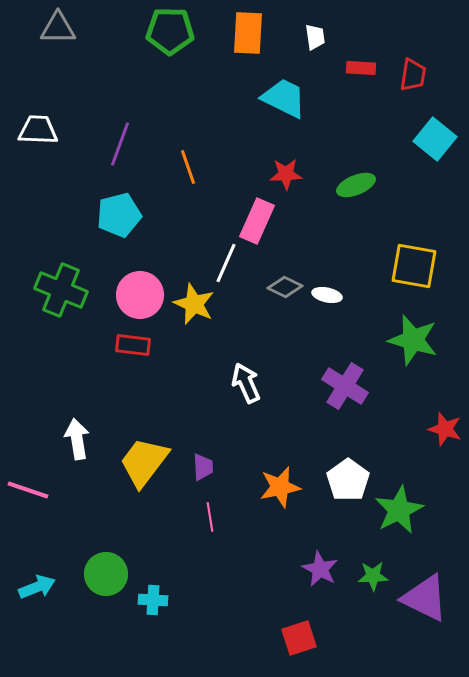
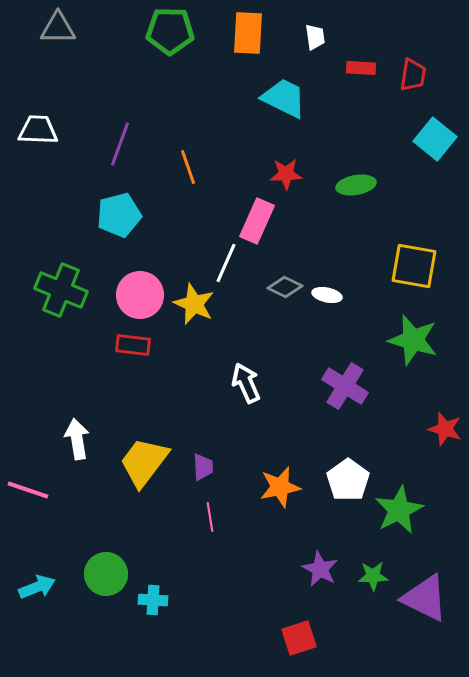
green ellipse at (356, 185): rotated 12 degrees clockwise
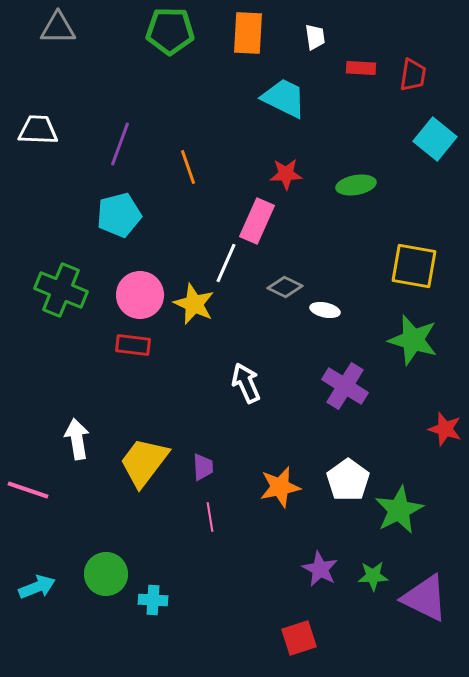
white ellipse at (327, 295): moved 2 px left, 15 px down
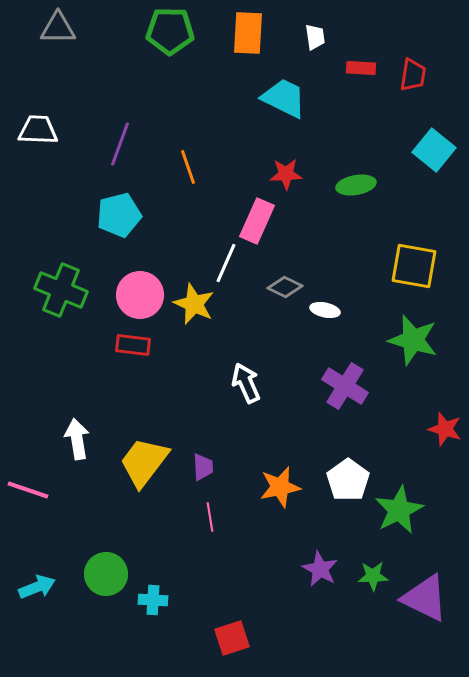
cyan square at (435, 139): moved 1 px left, 11 px down
red square at (299, 638): moved 67 px left
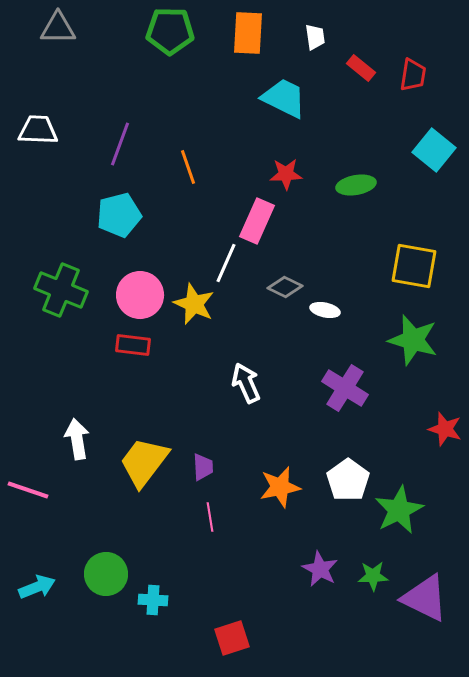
red rectangle at (361, 68): rotated 36 degrees clockwise
purple cross at (345, 386): moved 2 px down
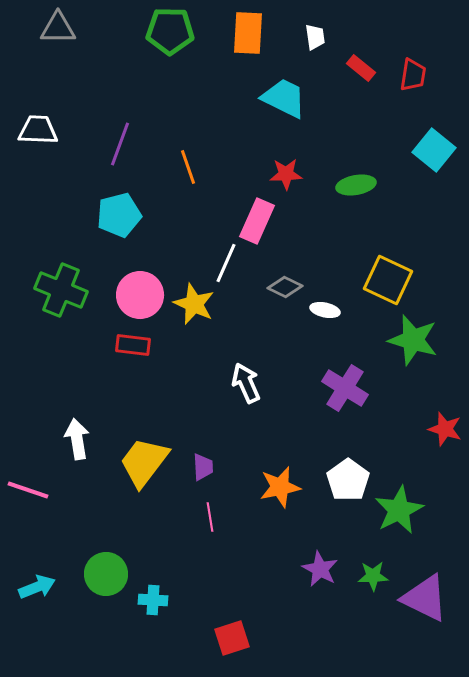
yellow square at (414, 266): moved 26 px left, 14 px down; rotated 15 degrees clockwise
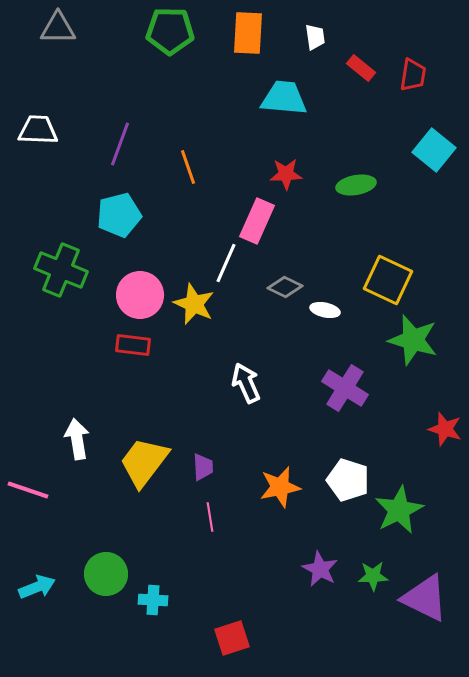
cyan trapezoid at (284, 98): rotated 21 degrees counterclockwise
green cross at (61, 290): moved 20 px up
white pentagon at (348, 480): rotated 18 degrees counterclockwise
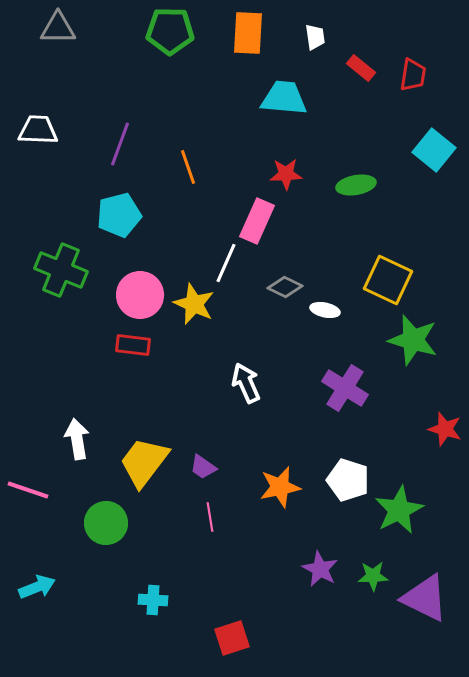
purple trapezoid at (203, 467): rotated 128 degrees clockwise
green circle at (106, 574): moved 51 px up
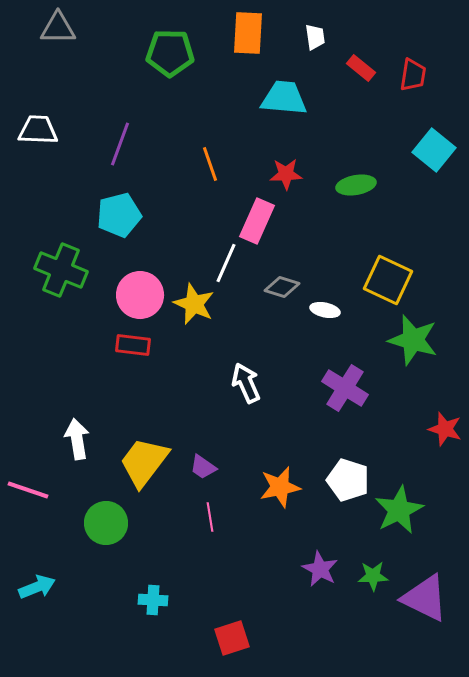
green pentagon at (170, 31): moved 22 px down
orange line at (188, 167): moved 22 px right, 3 px up
gray diamond at (285, 287): moved 3 px left; rotated 8 degrees counterclockwise
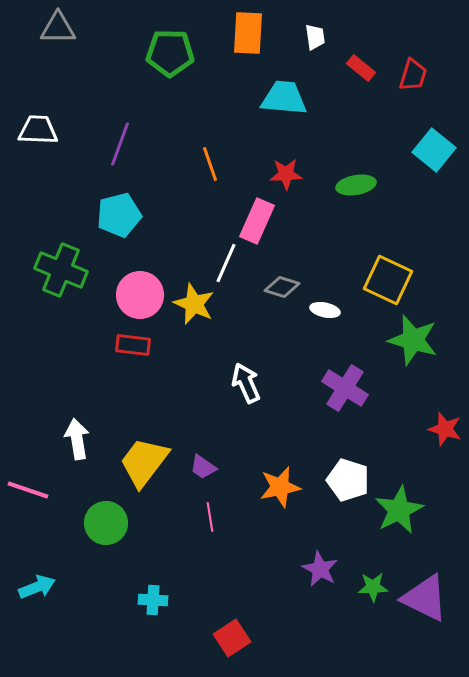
red trapezoid at (413, 75): rotated 8 degrees clockwise
green star at (373, 576): moved 11 px down
red square at (232, 638): rotated 15 degrees counterclockwise
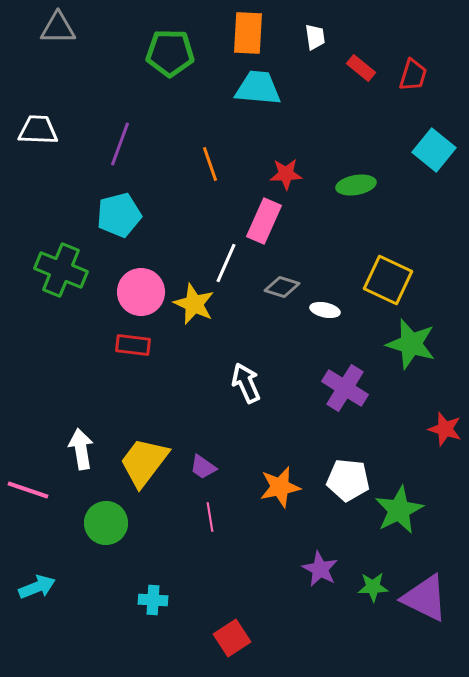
cyan trapezoid at (284, 98): moved 26 px left, 10 px up
pink rectangle at (257, 221): moved 7 px right
pink circle at (140, 295): moved 1 px right, 3 px up
green star at (413, 340): moved 2 px left, 4 px down
white arrow at (77, 439): moved 4 px right, 10 px down
white pentagon at (348, 480): rotated 12 degrees counterclockwise
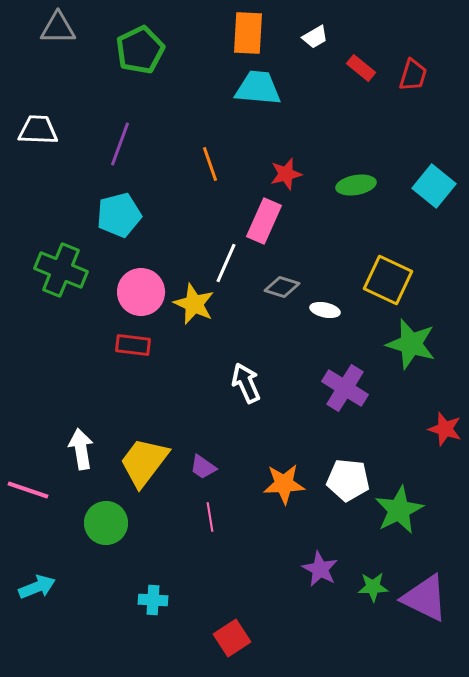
white trapezoid at (315, 37): rotated 68 degrees clockwise
green pentagon at (170, 53): moved 30 px left, 3 px up; rotated 27 degrees counterclockwise
cyan square at (434, 150): moved 36 px down
red star at (286, 174): rotated 12 degrees counterclockwise
orange star at (280, 487): moved 4 px right, 3 px up; rotated 9 degrees clockwise
